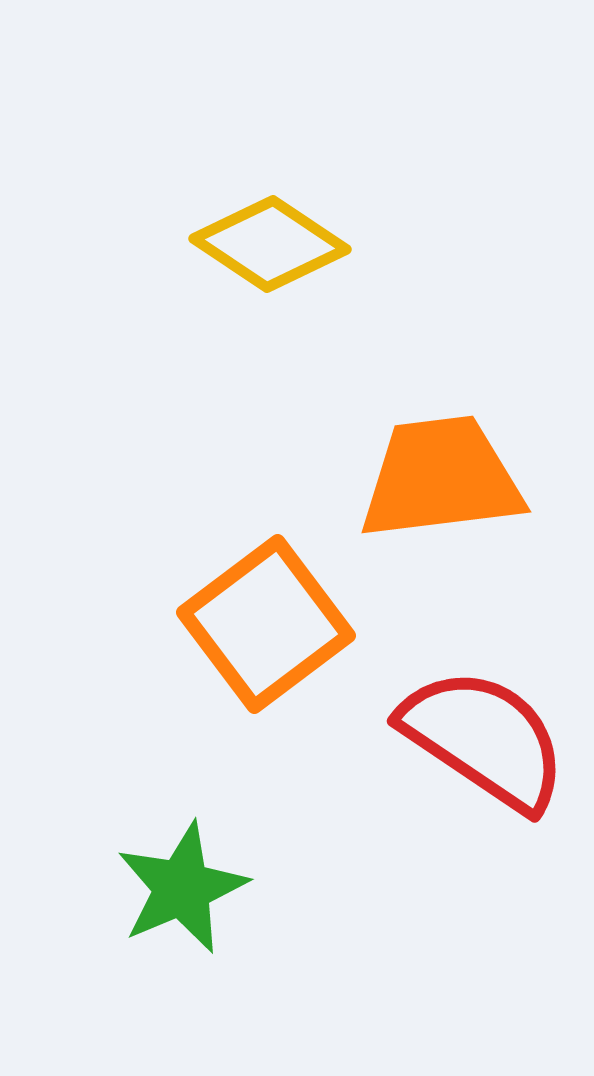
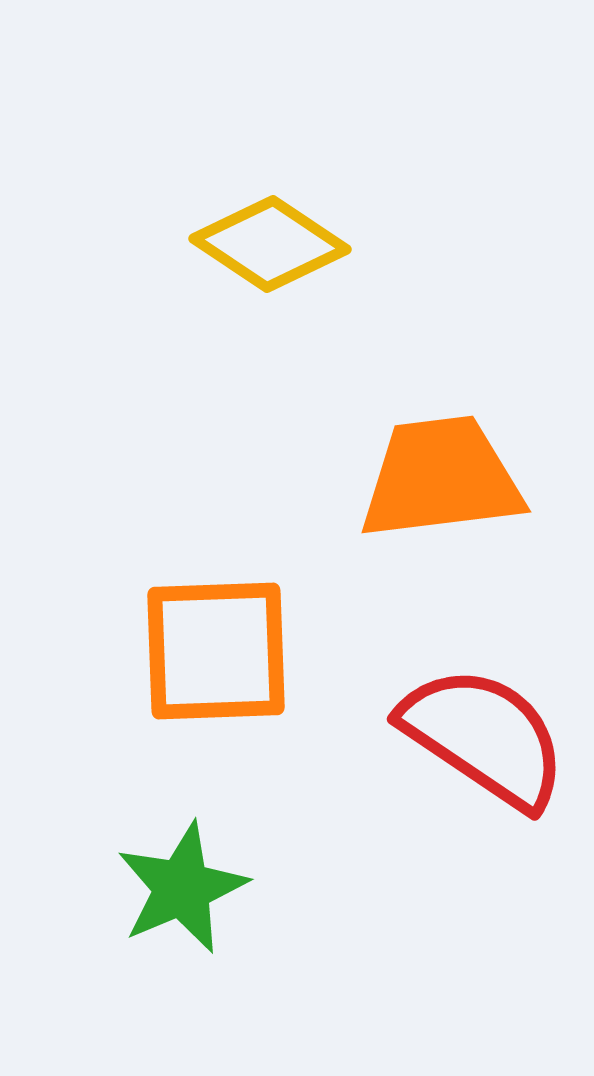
orange square: moved 50 px left, 27 px down; rotated 35 degrees clockwise
red semicircle: moved 2 px up
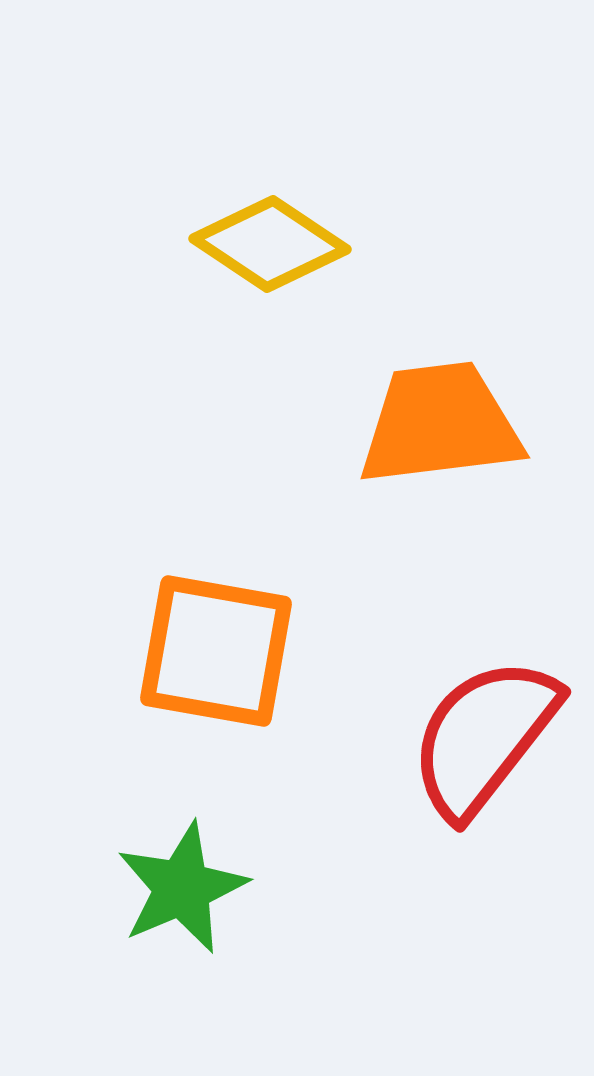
orange trapezoid: moved 1 px left, 54 px up
orange square: rotated 12 degrees clockwise
red semicircle: rotated 86 degrees counterclockwise
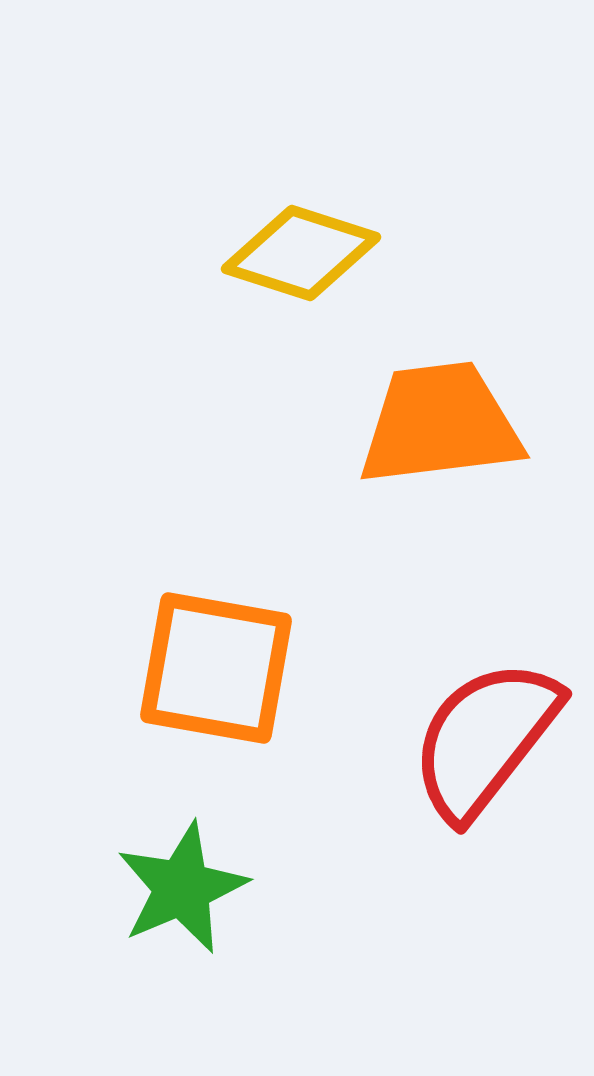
yellow diamond: moved 31 px right, 9 px down; rotated 16 degrees counterclockwise
orange square: moved 17 px down
red semicircle: moved 1 px right, 2 px down
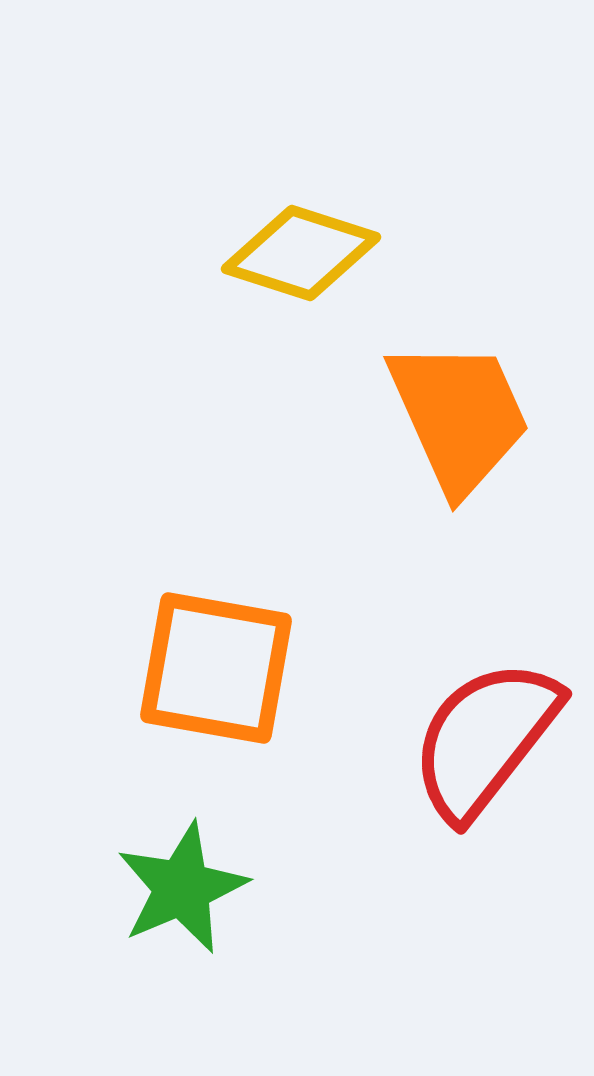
orange trapezoid: moved 19 px right, 8 px up; rotated 73 degrees clockwise
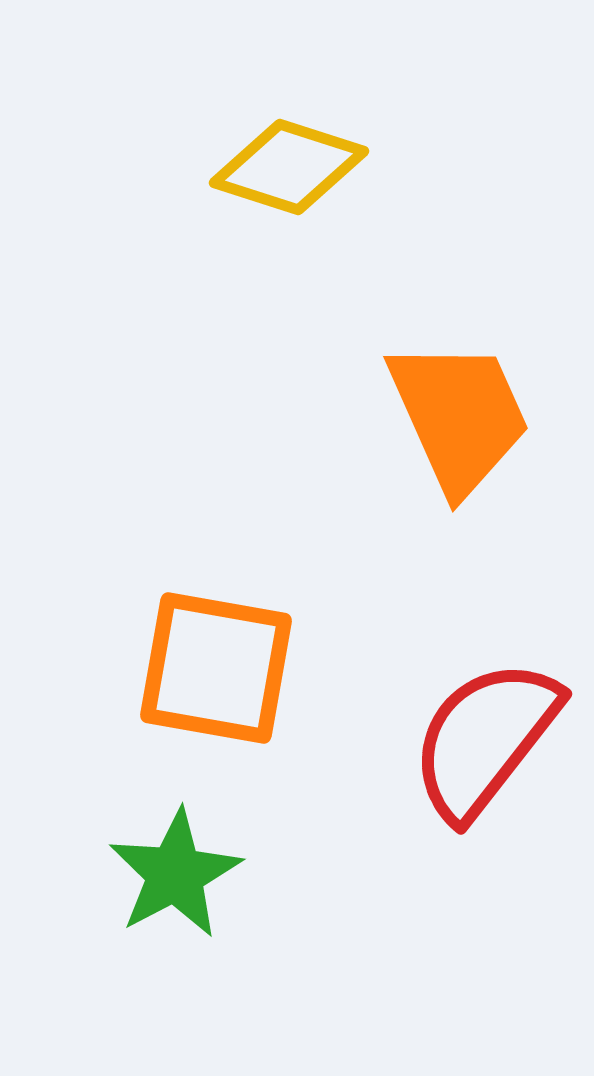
yellow diamond: moved 12 px left, 86 px up
green star: moved 7 px left, 14 px up; rotated 5 degrees counterclockwise
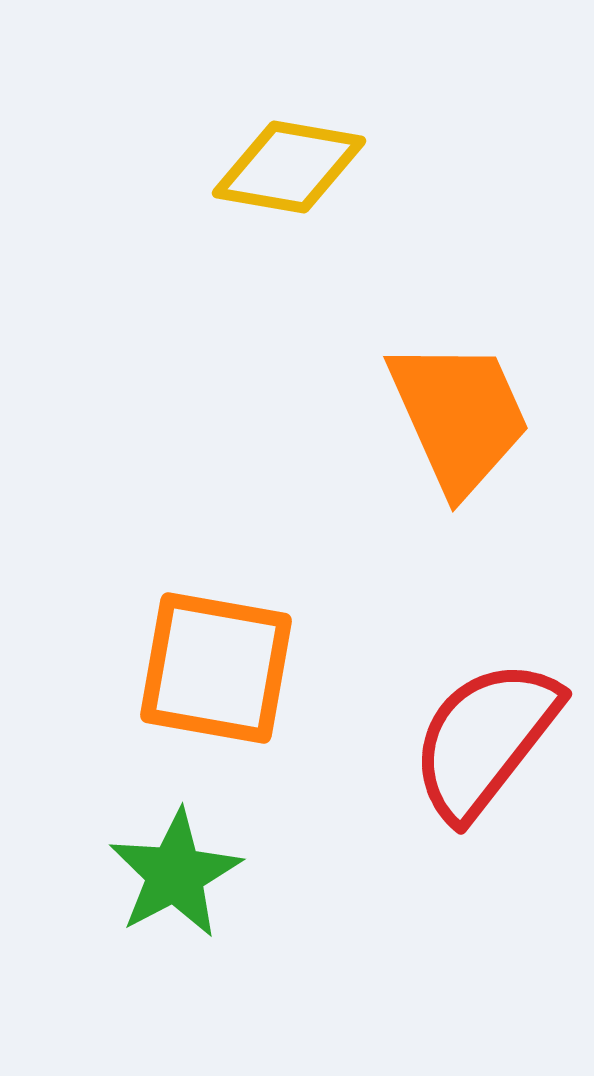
yellow diamond: rotated 8 degrees counterclockwise
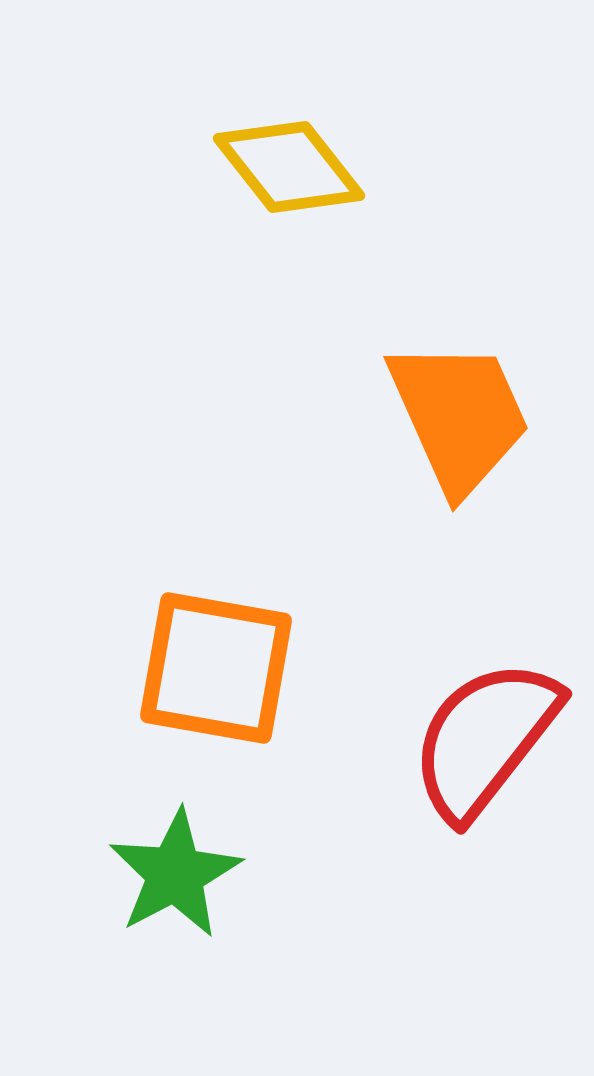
yellow diamond: rotated 42 degrees clockwise
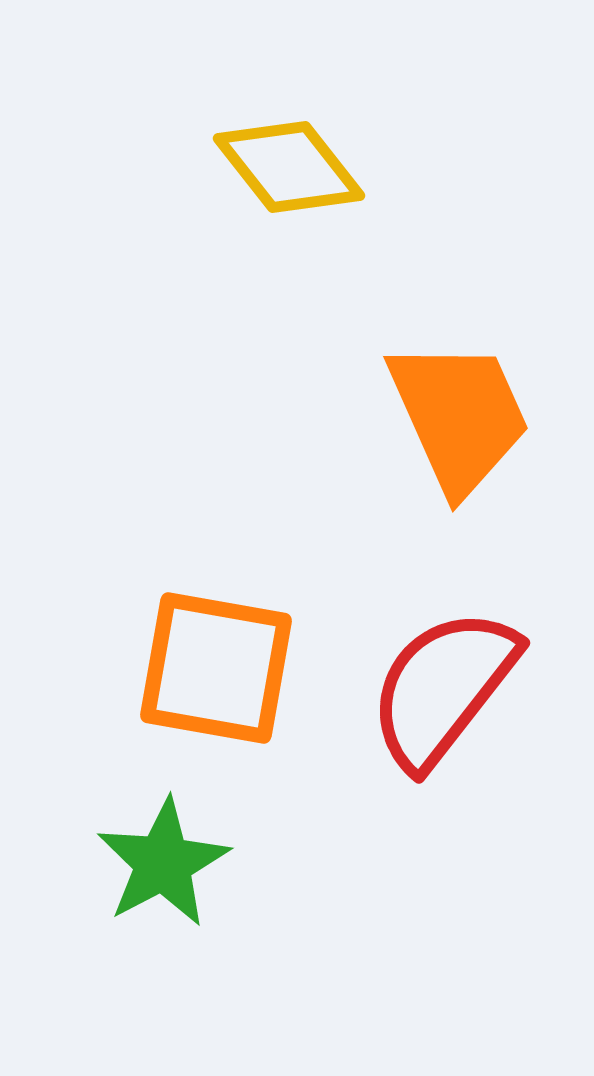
red semicircle: moved 42 px left, 51 px up
green star: moved 12 px left, 11 px up
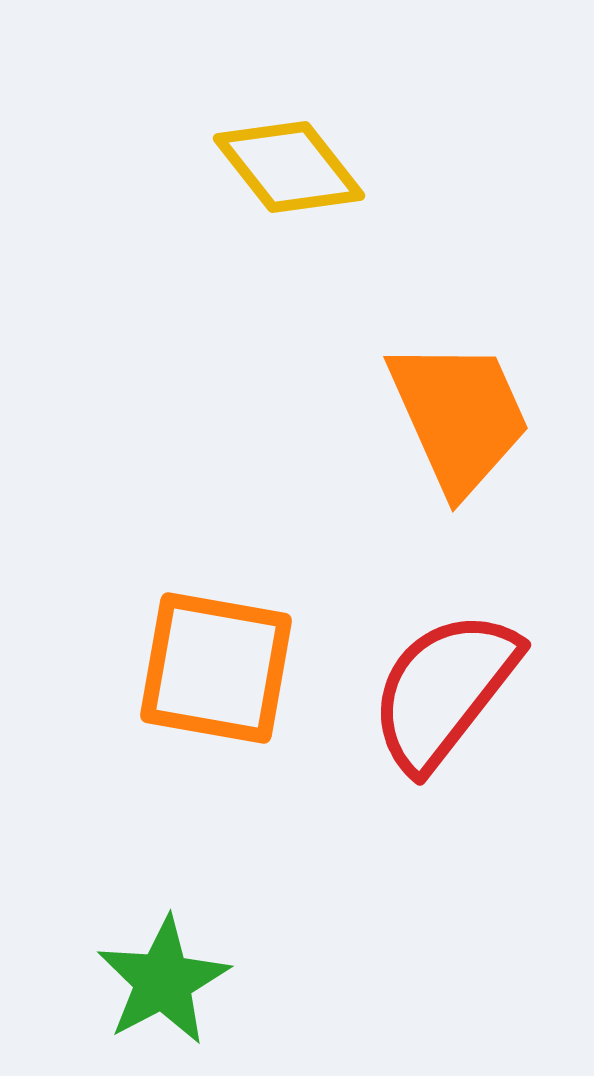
red semicircle: moved 1 px right, 2 px down
green star: moved 118 px down
